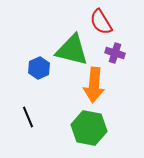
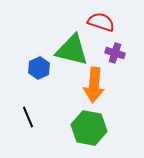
red semicircle: rotated 140 degrees clockwise
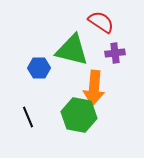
red semicircle: rotated 16 degrees clockwise
purple cross: rotated 24 degrees counterclockwise
blue hexagon: rotated 25 degrees clockwise
orange arrow: moved 3 px down
green hexagon: moved 10 px left, 13 px up
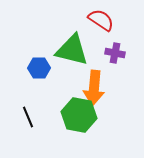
red semicircle: moved 2 px up
purple cross: rotated 18 degrees clockwise
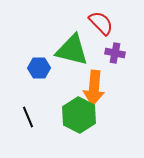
red semicircle: moved 3 px down; rotated 12 degrees clockwise
green hexagon: rotated 16 degrees clockwise
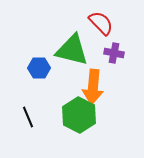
purple cross: moved 1 px left
orange arrow: moved 1 px left, 1 px up
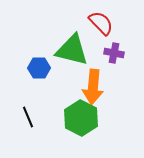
green hexagon: moved 2 px right, 3 px down
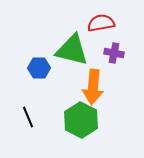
red semicircle: rotated 56 degrees counterclockwise
green hexagon: moved 2 px down
